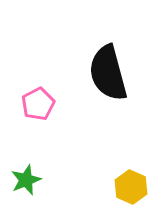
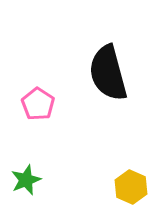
pink pentagon: rotated 12 degrees counterclockwise
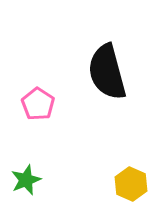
black semicircle: moved 1 px left, 1 px up
yellow hexagon: moved 3 px up
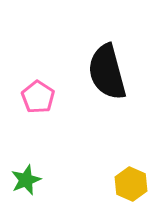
pink pentagon: moved 7 px up
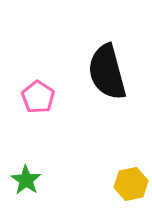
green star: rotated 16 degrees counterclockwise
yellow hexagon: rotated 24 degrees clockwise
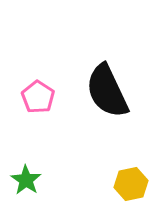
black semicircle: moved 19 px down; rotated 10 degrees counterclockwise
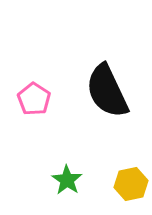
pink pentagon: moved 4 px left, 2 px down
green star: moved 41 px right
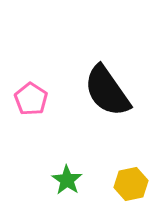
black semicircle: rotated 10 degrees counterclockwise
pink pentagon: moved 3 px left
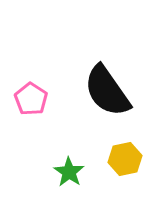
green star: moved 2 px right, 8 px up
yellow hexagon: moved 6 px left, 25 px up
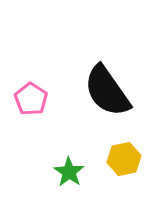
yellow hexagon: moved 1 px left
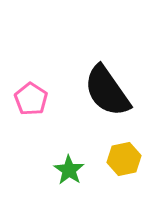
green star: moved 2 px up
